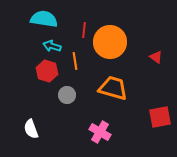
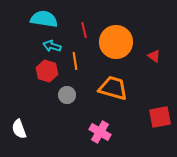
red line: rotated 21 degrees counterclockwise
orange circle: moved 6 px right
red triangle: moved 2 px left, 1 px up
white semicircle: moved 12 px left
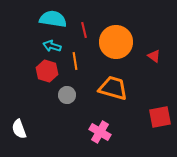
cyan semicircle: moved 9 px right
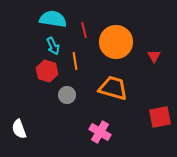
cyan arrow: moved 1 px right; rotated 132 degrees counterclockwise
red triangle: rotated 24 degrees clockwise
